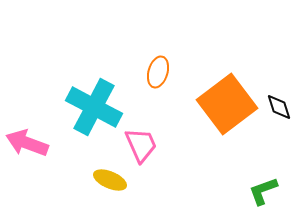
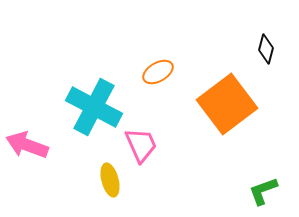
orange ellipse: rotated 44 degrees clockwise
black diamond: moved 13 px left, 58 px up; rotated 32 degrees clockwise
pink arrow: moved 2 px down
yellow ellipse: rotated 52 degrees clockwise
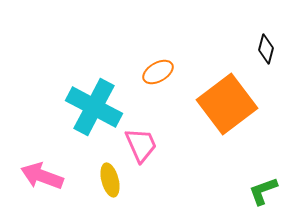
pink arrow: moved 15 px right, 31 px down
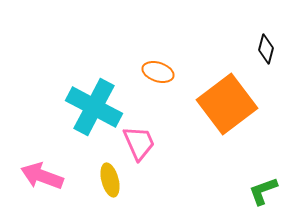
orange ellipse: rotated 48 degrees clockwise
pink trapezoid: moved 2 px left, 2 px up
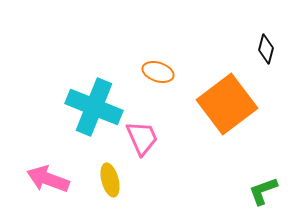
cyan cross: rotated 6 degrees counterclockwise
pink trapezoid: moved 3 px right, 5 px up
pink arrow: moved 6 px right, 3 px down
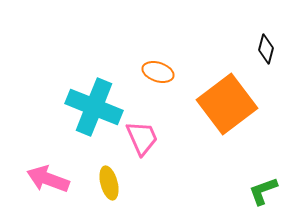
yellow ellipse: moved 1 px left, 3 px down
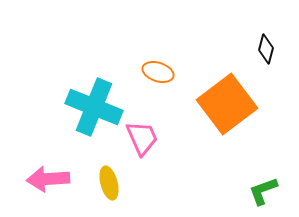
pink arrow: rotated 24 degrees counterclockwise
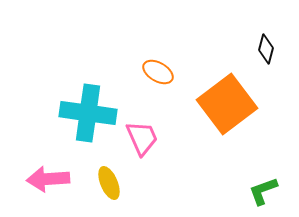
orange ellipse: rotated 12 degrees clockwise
cyan cross: moved 6 px left, 6 px down; rotated 14 degrees counterclockwise
yellow ellipse: rotated 8 degrees counterclockwise
